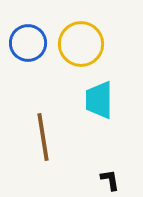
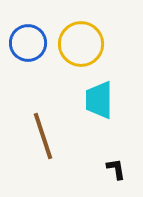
brown line: moved 1 px up; rotated 9 degrees counterclockwise
black L-shape: moved 6 px right, 11 px up
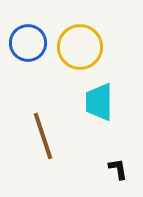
yellow circle: moved 1 px left, 3 px down
cyan trapezoid: moved 2 px down
black L-shape: moved 2 px right
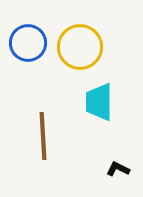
brown line: rotated 15 degrees clockwise
black L-shape: rotated 55 degrees counterclockwise
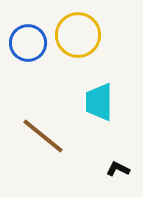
yellow circle: moved 2 px left, 12 px up
brown line: rotated 48 degrees counterclockwise
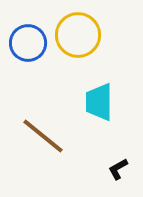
black L-shape: rotated 55 degrees counterclockwise
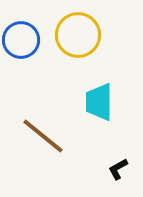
blue circle: moved 7 px left, 3 px up
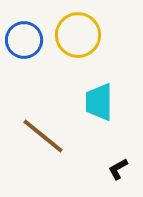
blue circle: moved 3 px right
